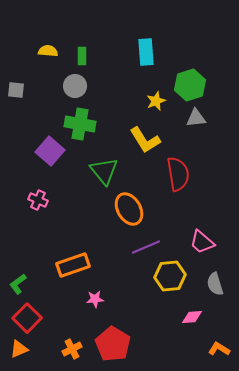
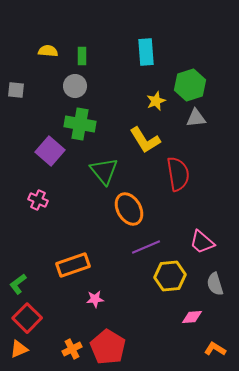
red pentagon: moved 5 px left, 3 px down
orange L-shape: moved 4 px left
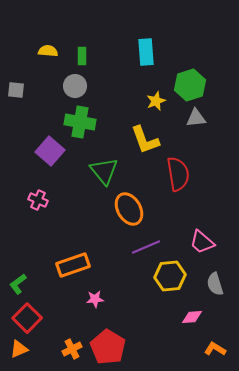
green cross: moved 2 px up
yellow L-shape: rotated 12 degrees clockwise
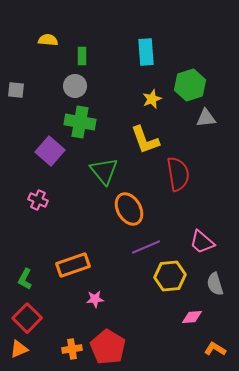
yellow semicircle: moved 11 px up
yellow star: moved 4 px left, 2 px up
gray triangle: moved 10 px right
green L-shape: moved 7 px right, 5 px up; rotated 25 degrees counterclockwise
orange cross: rotated 18 degrees clockwise
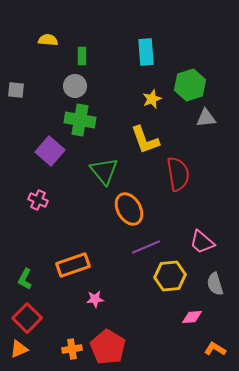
green cross: moved 2 px up
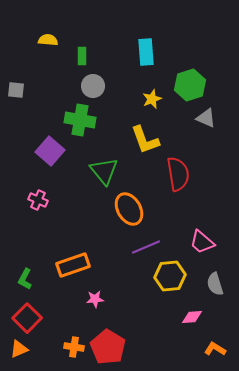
gray circle: moved 18 px right
gray triangle: rotated 30 degrees clockwise
orange cross: moved 2 px right, 2 px up; rotated 18 degrees clockwise
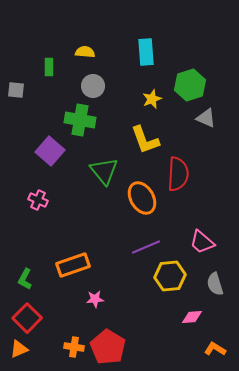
yellow semicircle: moved 37 px right, 12 px down
green rectangle: moved 33 px left, 11 px down
red semicircle: rotated 12 degrees clockwise
orange ellipse: moved 13 px right, 11 px up
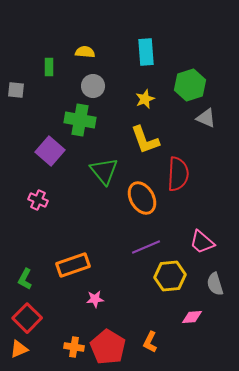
yellow star: moved 7 px left
orange L-shape: moved 65 px left, 7 px up; rotated 95 degrees counterclockwise
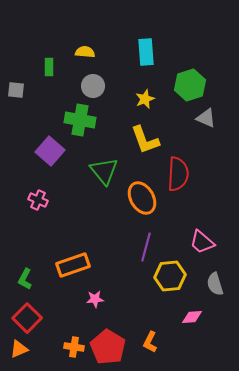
purple line: rotated 52 degrees counterclockwise
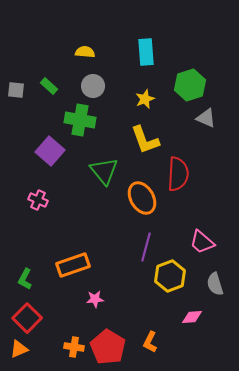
green rectangle: moved 19 px down; rotated 48 degrees counterclockwise
yellow hexagon: rotated 16 degrees counterclockwise
